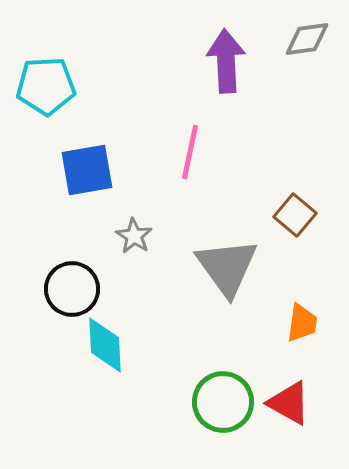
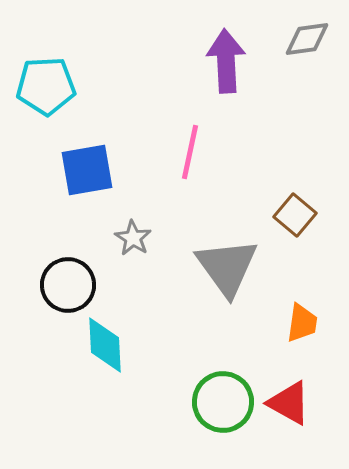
gray star: moved 1 px left, 2 px down
black circle: moved 4 px left, 4 px up
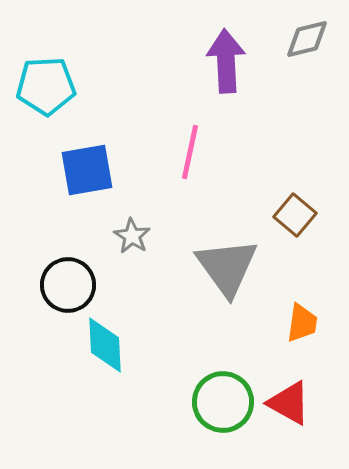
gray diamond: rotated 6 degrees counterclockwise
gray star: moved 1 px left, 2 px up
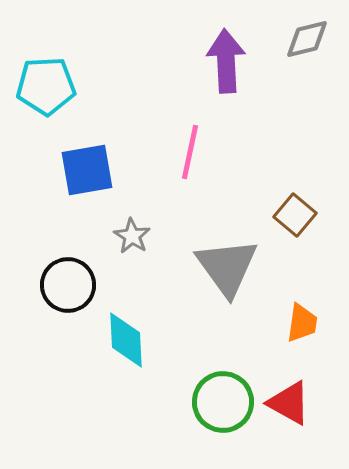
cyan diamond: moved 21 px right, 5 px up
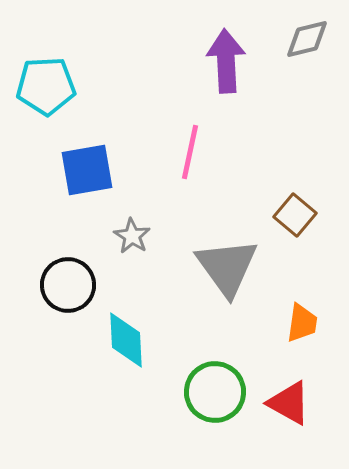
green circle: moved 8 px left, 10 px up
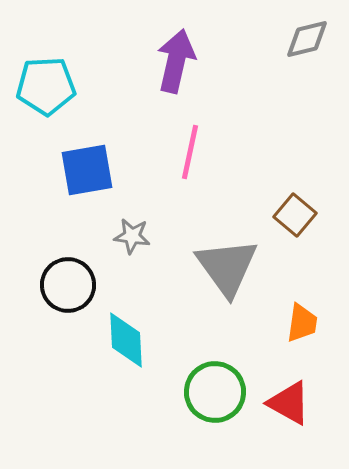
purple arrow: moved 50 px left; rotated 16 degrees clockwise
gray star: rotated 24 degrees counterclockwise
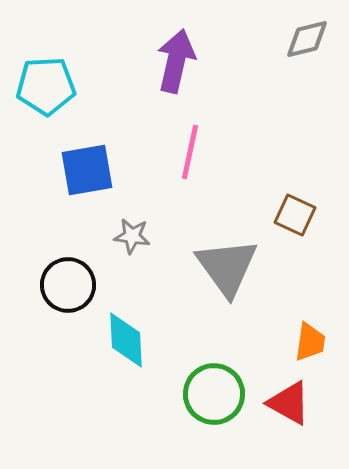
brown square: rotated 15 degrees counterclockwise
orange trapezoid: moved 8 px right, 19 px down
green circle: moved 1 px left, 2 px down
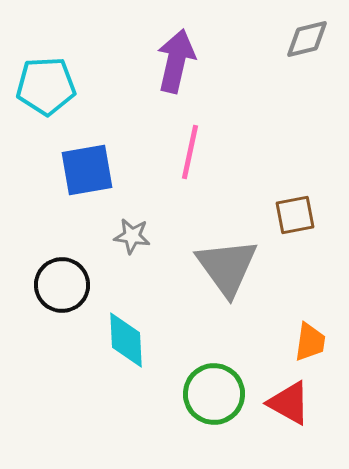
brown square: rotated 36 degrees counterclockwise
black circle: moved 6 px left
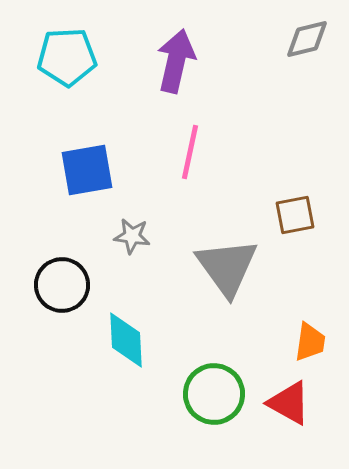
cyan pentagon: moved 21 px right, 29 px up
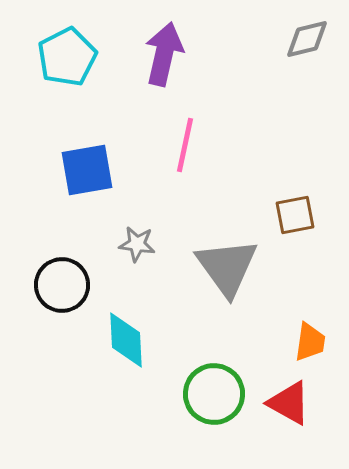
cyan pentagon: rotated 24 degrees counterclockwise
purple arrow: moved 12 px left, 7 px up
pink line: moved 5 px left, 7 px up
gray star: moved 5 px right, 8 px down
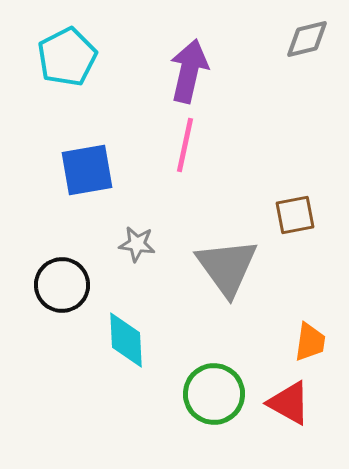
purple arrow: moved 25 px right, 17 px down
